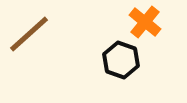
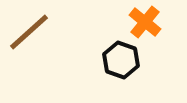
brown line: moved 2 px up
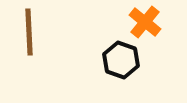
brown line: rotated 51 degrees counterclockwise
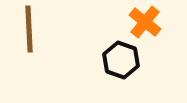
brown line: moved 3 px up
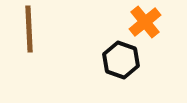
orange cross: rotated 12 degrees clockwise
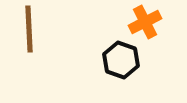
orange cross: rotated 12 degrees clockwise
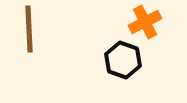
black hexagon: moved 2 px right
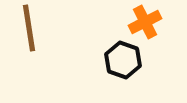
brown line: moved 1 px up; rotated 6 degrees counterclockwise
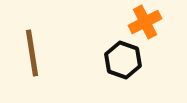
brown line: moved 3 px right, 25 px down
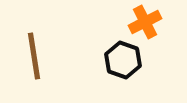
brown line: moved 2 px right, 3 px down
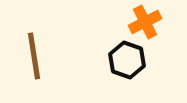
black hexagon: moved 4 px right
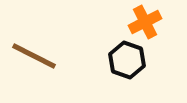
brown line: rotated 54 degrees counterclockwise
